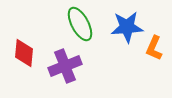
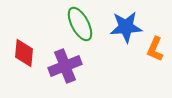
blue star: moved 1 px left
orange L-shape: moved 1 px right, 1 px down
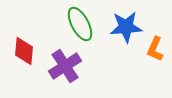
red diamond: moved 2 px up
purple cross: rotated 12 degrees counterclockwise
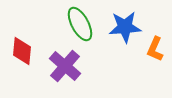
blue star: moved 1 px left
red diamond: moved 2 px left
purple cross: rotated 16 degrees counterclockwise
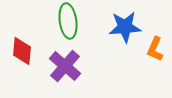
green ellipse: moved 12 px left, 3 px up; rotated 20 degrees clockwise
